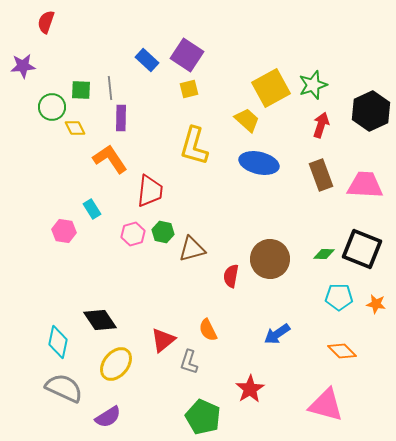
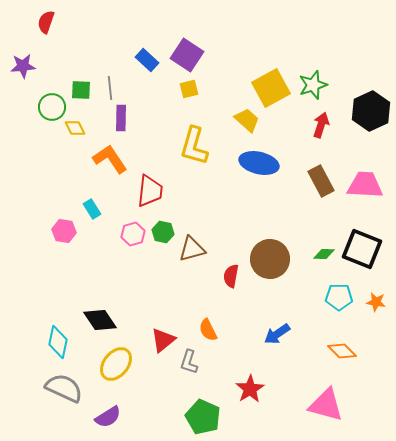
brown rectangle at (321, 175): moved 6 px down; rotated 8 degrees counterclockwise
orange star at (376, 304): moved 2 px up
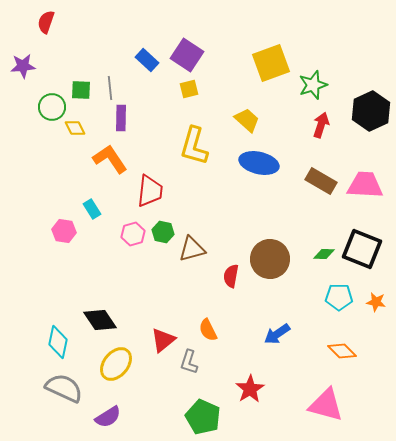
yellow square at (271, 88): moved 25 px up; rotated 9 degrees clockwise
brown rectangle at (321, 181): rotated 32 degrees counterclockwise
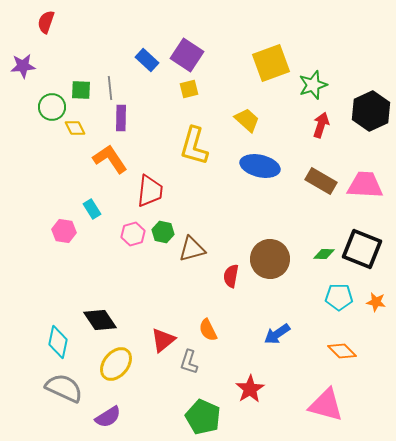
blue ellipse at (259, 163): moved 1 px right, 3 px down
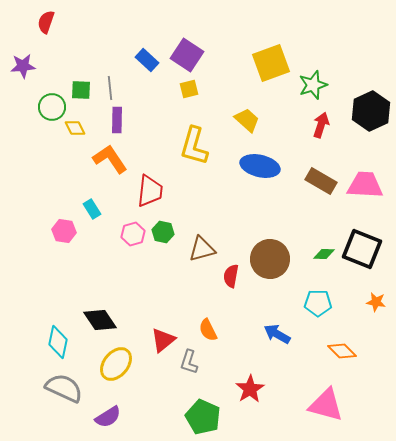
purple rectangle at (121, 118): moved 4 px left, 2 px down
brown triangle at (192, 249): moved 10 px right
cyan pentagon at (339, 297): moved 21 px left, 6 px down
blue arrow at (277, 334): rotated 64 degrees clockwise
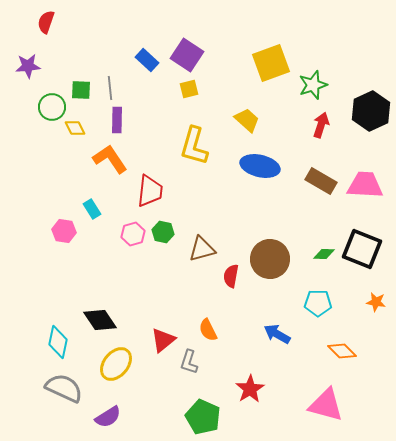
purple star at (23, 66): moved 5 px right
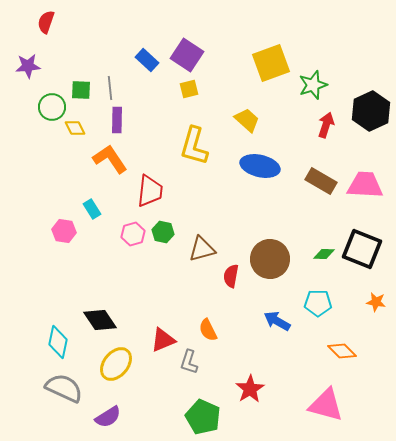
red arrow at (321, 125): moved 5 px right
blue arrow at (277, 334): moved 13 px up
red triangle at (163, 340): rotated 16 degrees clockwise
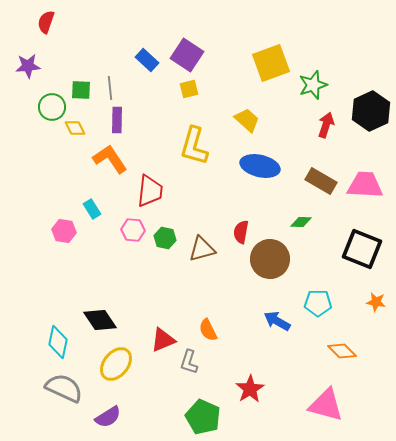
green hexagon at (163, 232): moved 2 px right, 6 px down
pink hexagon at (133, 234): moved 4 px up; rotated 20 degrees clockwise
green diamond at (324, 254): moved 23 px left, 32 px up
red semicircle at (231, 276): moved 10 px right, 44 px up
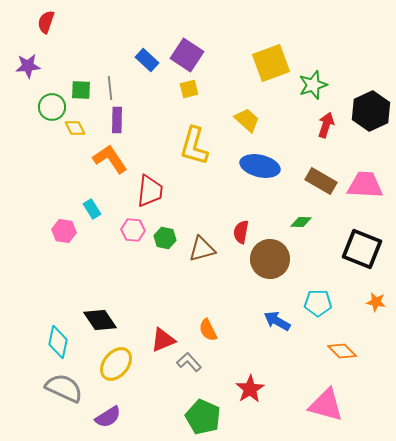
gray L-shape at (189, 362): rotated 120 degrees clockwise
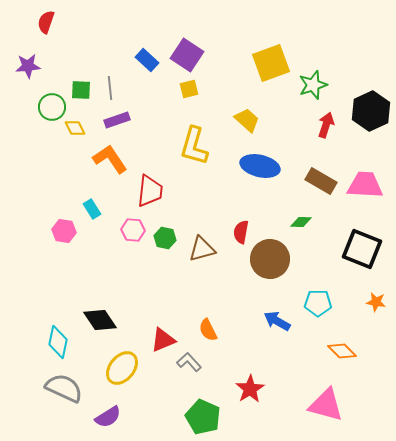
purple rectangle at (117, 120): rotated 70 degrees clockwise
yellow ellipse at (116, 364): moved 6 px right, 4 px down
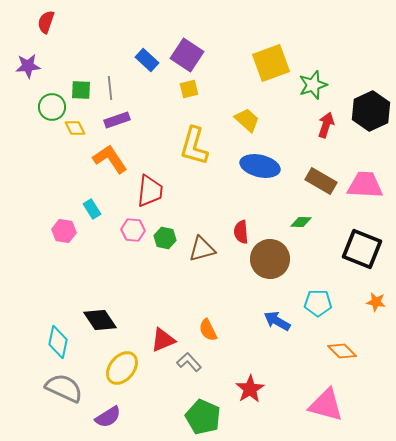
red semicircle at (241, 232): rotated 15 degrees counterclockwise
